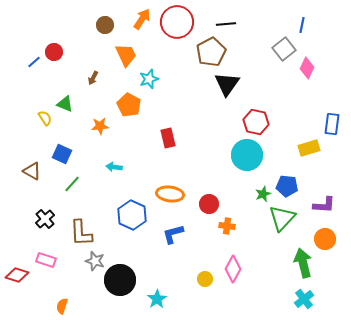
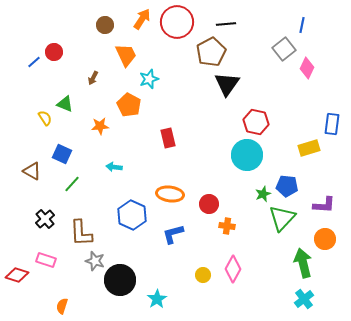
yellow circle at (205, 279): moved 2 px left, 4 px up
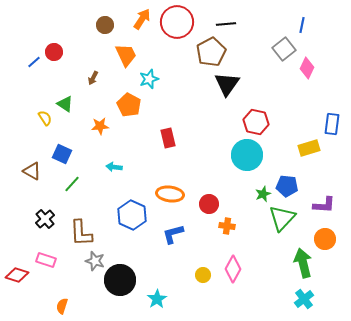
green triangle at (65, 104): rotated 12 degrees clockwise
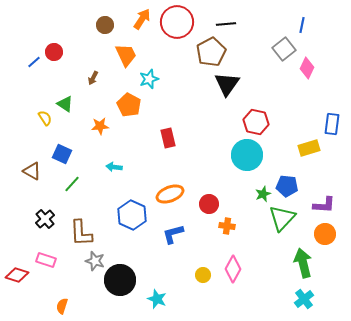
orange ellipse at (170, 194): rotated 28 degrees counterclockwise
orange circle at (325, 239): moved 5 px up
cyan star at (157, 299): rotated 18 degrees counterclockwise
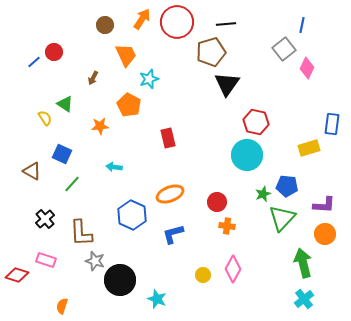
brown pentagon at (211, 52): rotated 12 degrees clockwise
red circle at (209, 204): moved 8 px right, 2 px up
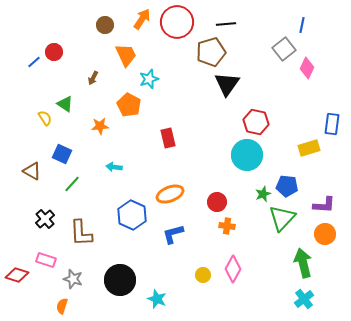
gray star at (95, 261): moved 22 px left, 18 px down
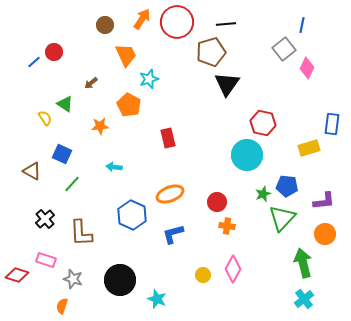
brown arrow at (93, 78): moved 2 px left, 5 px down; rotated 24 degrees clockwise
red hexagon at (256, 122): moved 7 px right, 1 px down
purple L-shape at (324, 205): moved 4 px up; rotated 10 degrees counterclockwise
